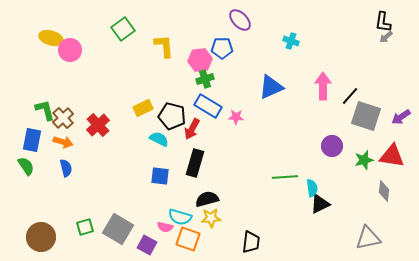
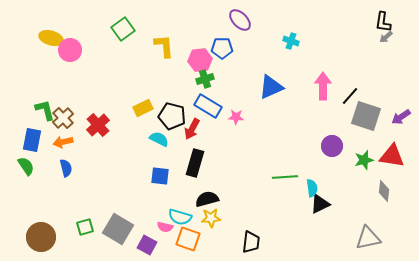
orange arrow at (63, 142): rotated 150 degrees clockwise
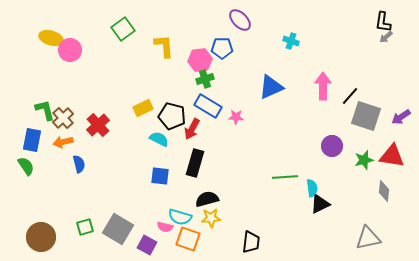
blue semicircle at (66, 168): moved 13 px right, 4 px up
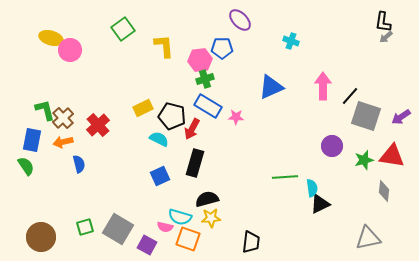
blue square at (160, 176): rotated 30 degrees counterclockwise
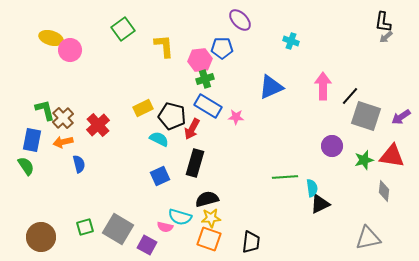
orange square at (188, 239): moved 21 px right
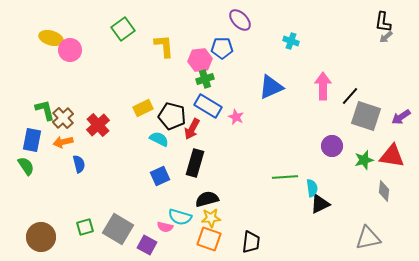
pink star at (236, 117): rotated 21 degrees clockwise
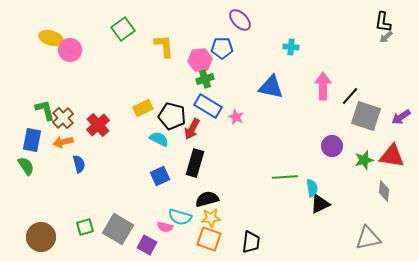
cyan cross at (291, 41): moved 6 px down; rotated 14 degrees counterclockwise
blue triangle at (271, 87): rotated 36 degrees clockwise
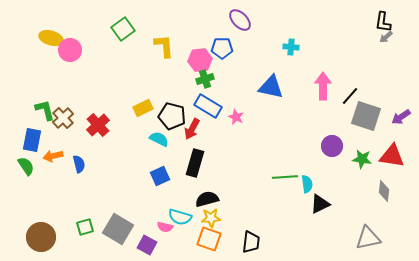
orange arrow at (63, 142): moved 10 px left, 14 px down
green star at (364, 160): moved 2 px left, 1 px up; rotated 24 degrees clockwise
cyan semicircle at (312, 188): moved 5 px left, 4 px up
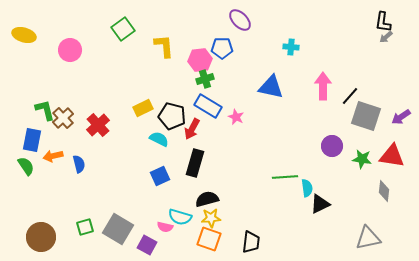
yellow ellipse at (51, 38): moved 27 px left, 3 px up
cyan semicircle at (307, 184): moved 4 px down
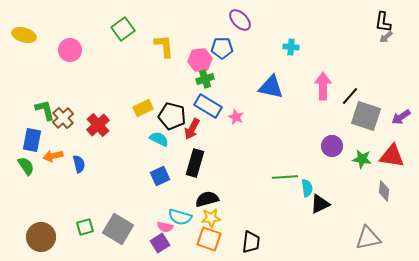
purple square at (147, 245): moved 13 px right, 2 px up; rotated 30 degrees clockwise
